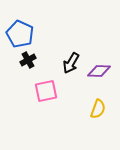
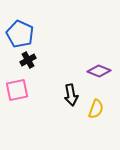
black arrow: moved 32 px down; rotated 40 degrees counterclockwise
purple diamond: rotated 20 degrees clockwise
pink square: moved 29 px left, 1 px up
yellow semicircle: moved 2 px left
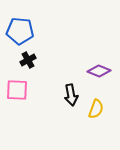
blue pentagon: moved 3 px up; rotated 20 degrees counterclockwise
pink square: rotated 15 degrees clockwise
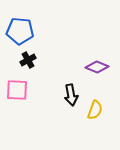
purple diamond: moved 2 px left, 4 px up
yellow semicircle: moved 1 px left, 1 px down
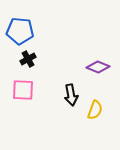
black cross: moved 1 px up
purple diamond: moved 1 px right
pink square: moved 6 px right
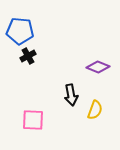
black cross: moved 3 px up
pink square: moved 10 px right, 30 px down
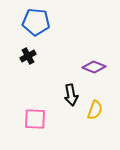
blue pentagon: moved 16 px right, 9 px up
purple diamond: moved 4 px left
pink square: moved 2 px right, 1 px up
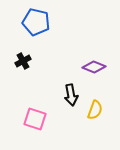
blue pentagon: rotated 8 degrees clockwise
black cross: moved 5 px left, 5 px down
pink square: rotated 15 degrees clockwise
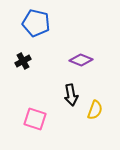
blue pentagon: moved 1 px down
purple diamond: moved 13 px left, 7 px up
